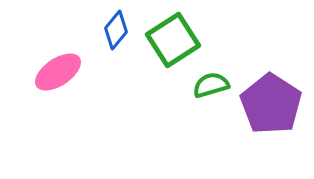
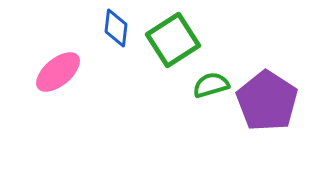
blue diamond: moved 2 px up; rotated 33 degrees counterclockwise
pink ellipse: rotated 6 degrees counterclockwise
purple pentagon: moved 4 px left, 3 px up
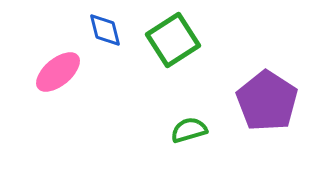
blue diamond: moved 11 px left, 2 px down; rotated 21 degrees counterclockwise
green semicircle: moved 22 px left, 45 px down
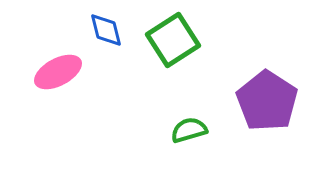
blue diamond: moved 1 px right
pink ellipse: rotated 12 degrees clockwise
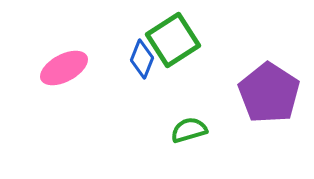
blue diamond: moved 36 px right, 29 px down; rotated 36 degrees clockwise
pink ellipse: moved 6 px right, 4 px up
purple pentagon: moved 2 px right, 8 px up
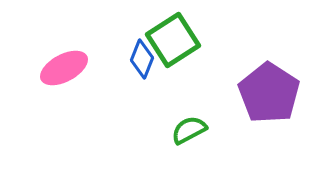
green semicircle: rotated 12 degrees counterclockwise
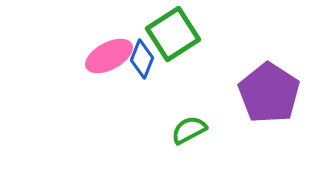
green square: moved 6 px up
pink ellipse: moved 45 px right, 12 px up
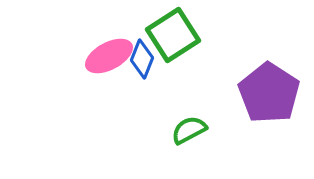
green square: moved 1 px down
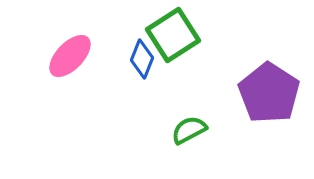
pink ellipse: moved 39 px left; rotated 18 degrees counterclockwise
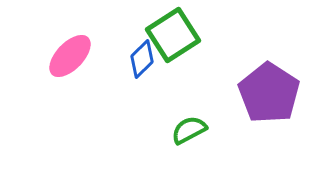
blue diamond: rotated 24 degrees clockwise
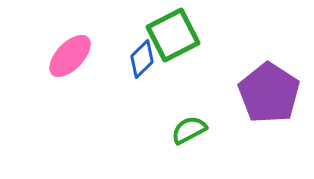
green square: rotated 6 degrees clockwise
